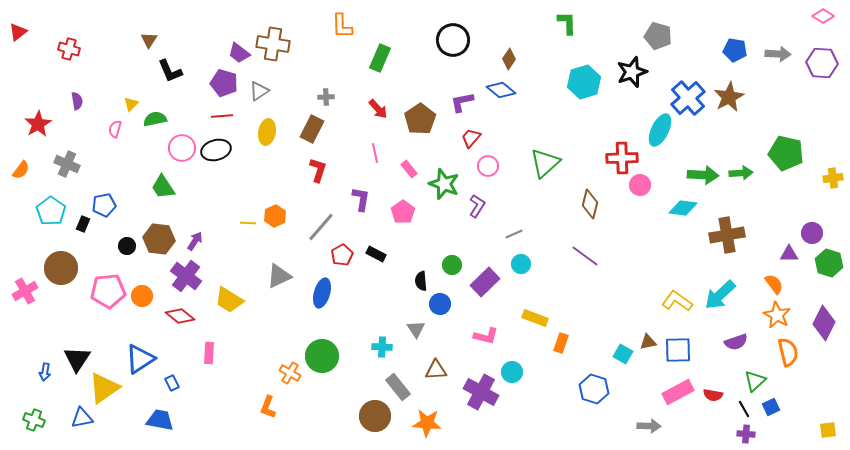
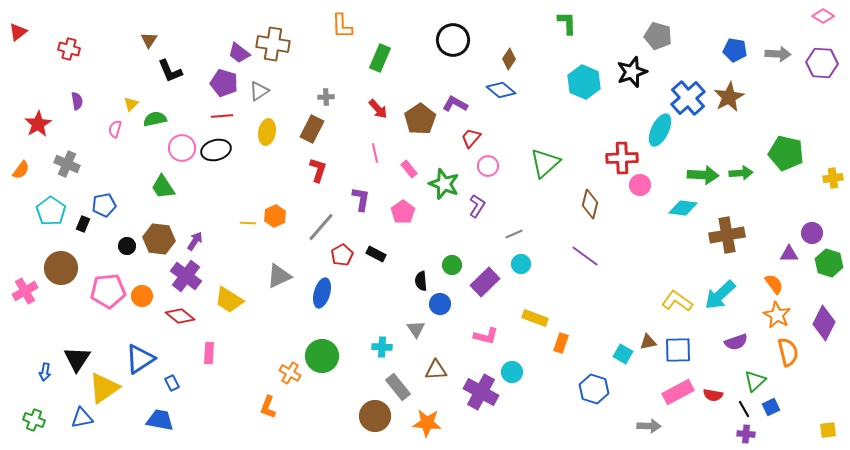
cyan hexagon at (584, 82): rotated 20 degrees counterclockwise
purple L-shape at (462, 102): moved 7 px left, 2 px down; rotated 40 degrees clockwise
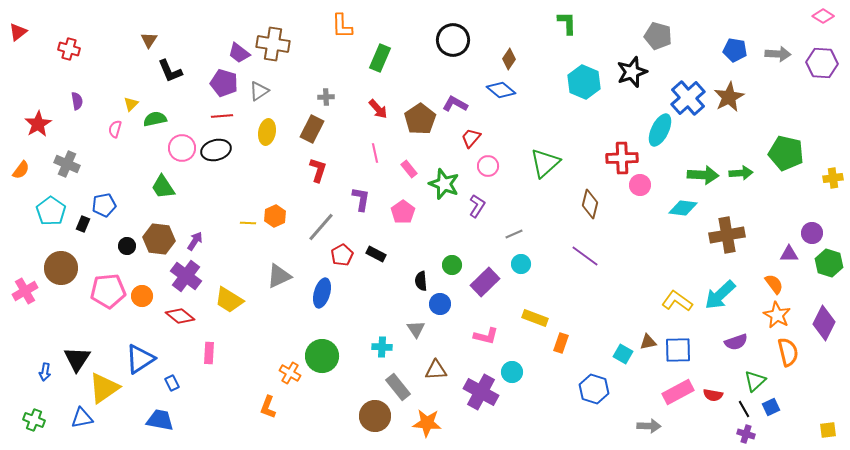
purple cross at (746, 434): rotated 12 degrees clockwise
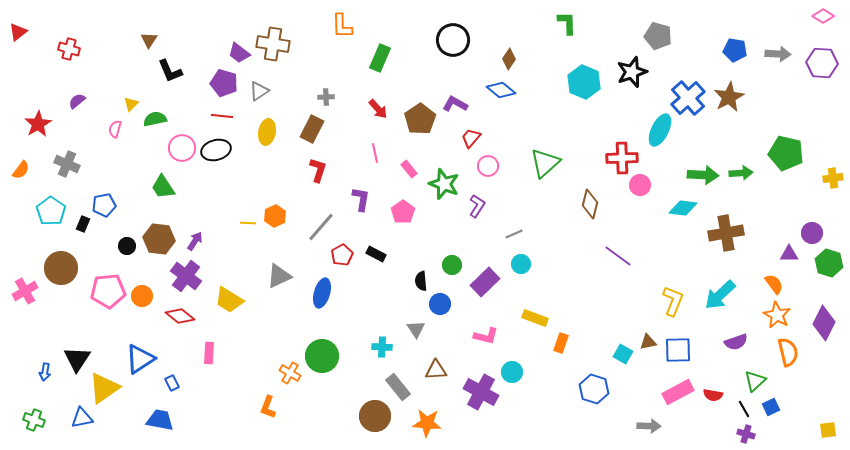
purple semicircle at (77, 101): rotated 120 degrees counterclockwise
red line at (222, 116): rotated 10 degrees clockwise
brown cross at (727, 235): moved 1 px left, 2 px up
purple line at (585, 256): moved 33 px right
yellow L-shape at (677, 301): moved 4 px left; rotated 76 degrees clockwise
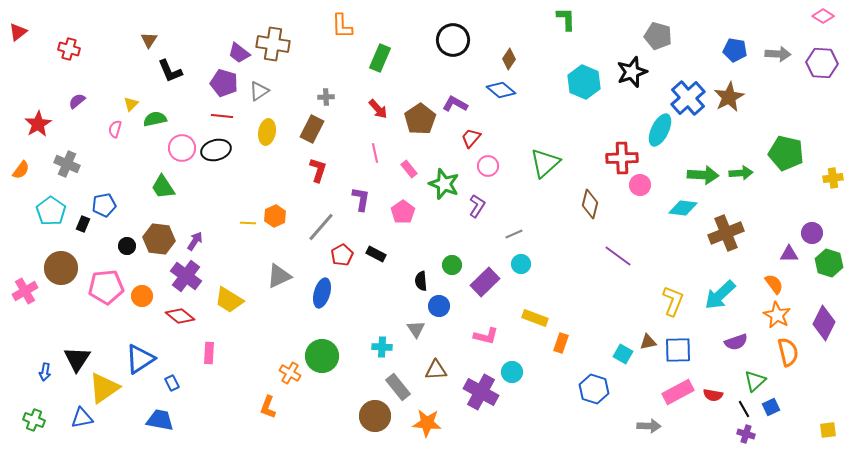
green L-shape at (567, 23): moved 1 px left, 4 px up
brown cross at (726, 233): rotated 12 degrees counterclockwise
pink pentagon at (108, 291): moved 2 px left, 4 px up
blue circle at (440, 304): moved 1 px left, 2 px down
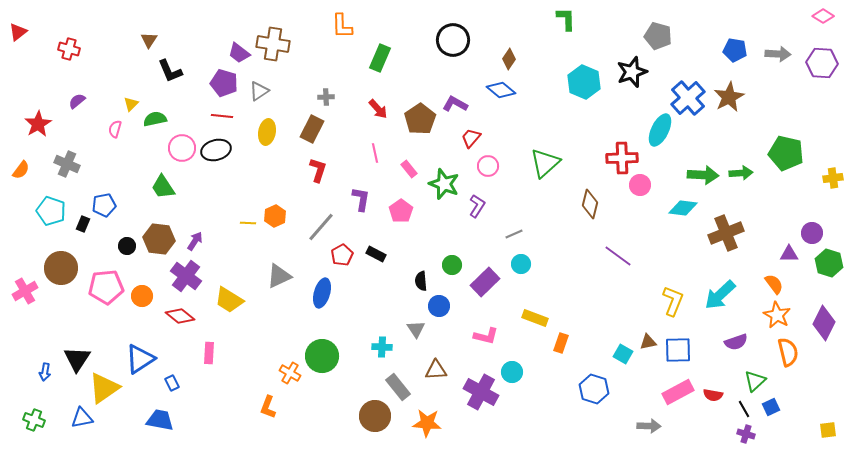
cyan pentagon at (51, 211): rotated 16 degrees counterclockwise
pink pentagon at (403, 212): moved 2 px left, 1 px up
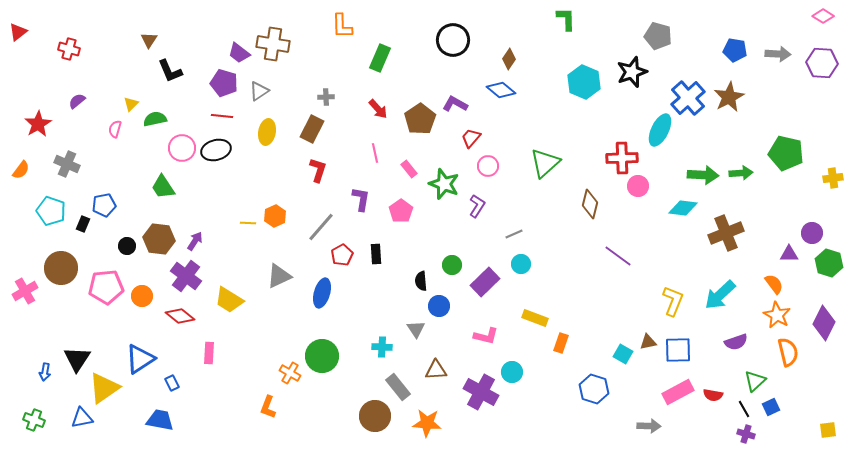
pink circle at (640, 185): moved 2 px left, 1 px down
black rectangle at (376, 254): rotated 60 degrees clockwise
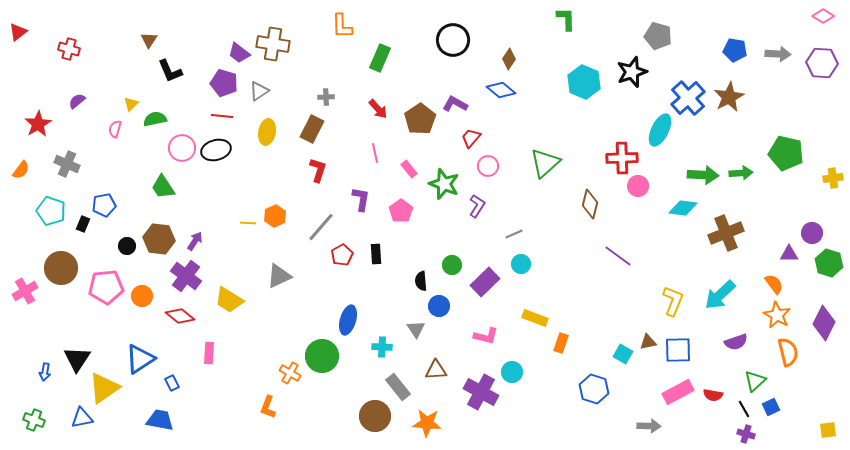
blue ellipse at (322, 293): moved 26 px right, 27 px down
